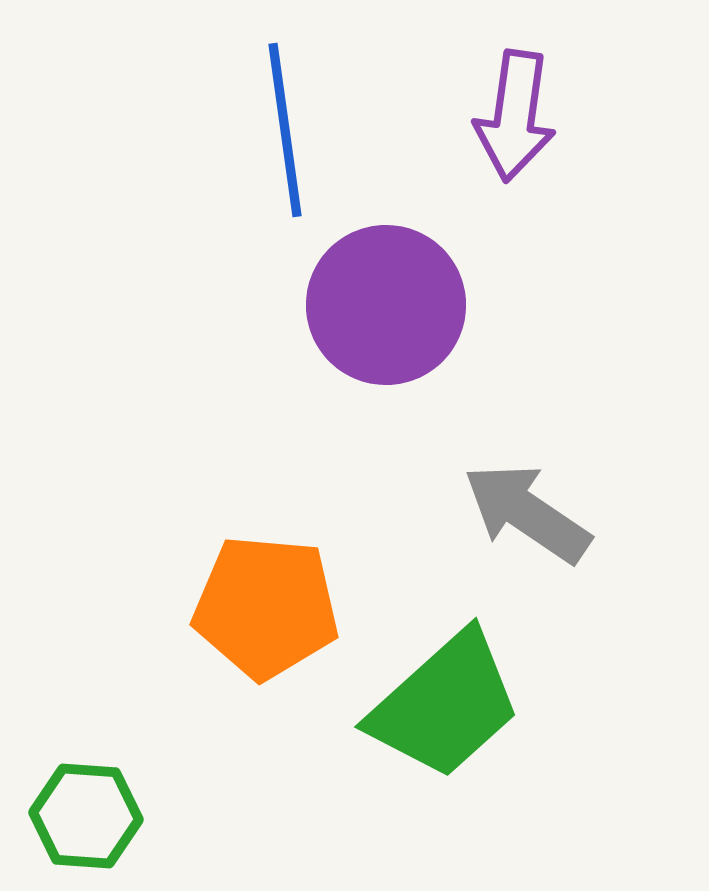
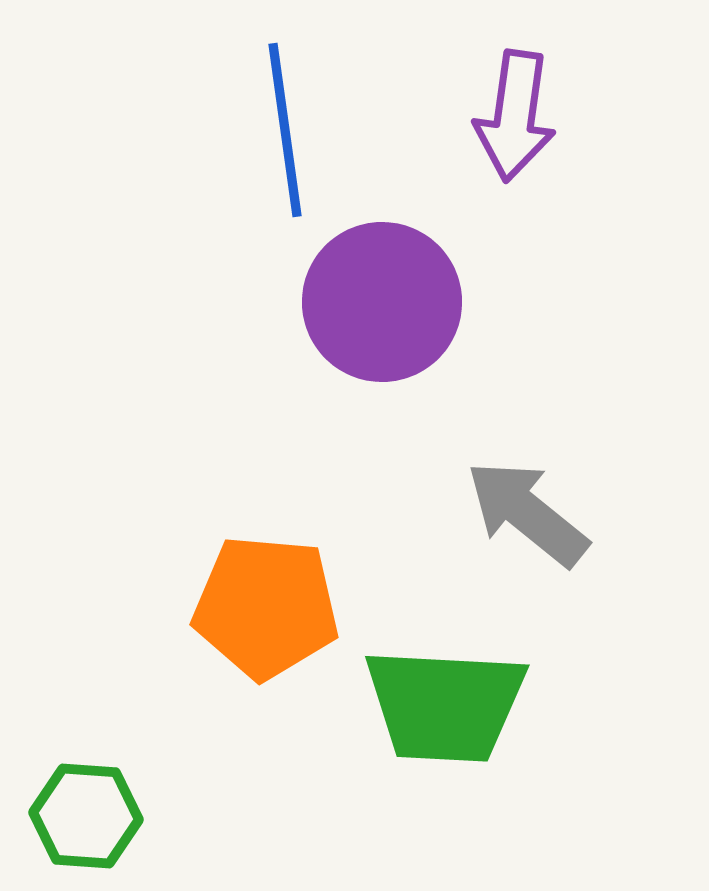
purple circle: moved 4 px left, 3 px up
gray arrow: rotated 5 degrees clockwise
green trapezoid: rotated 45 degrees clockwise
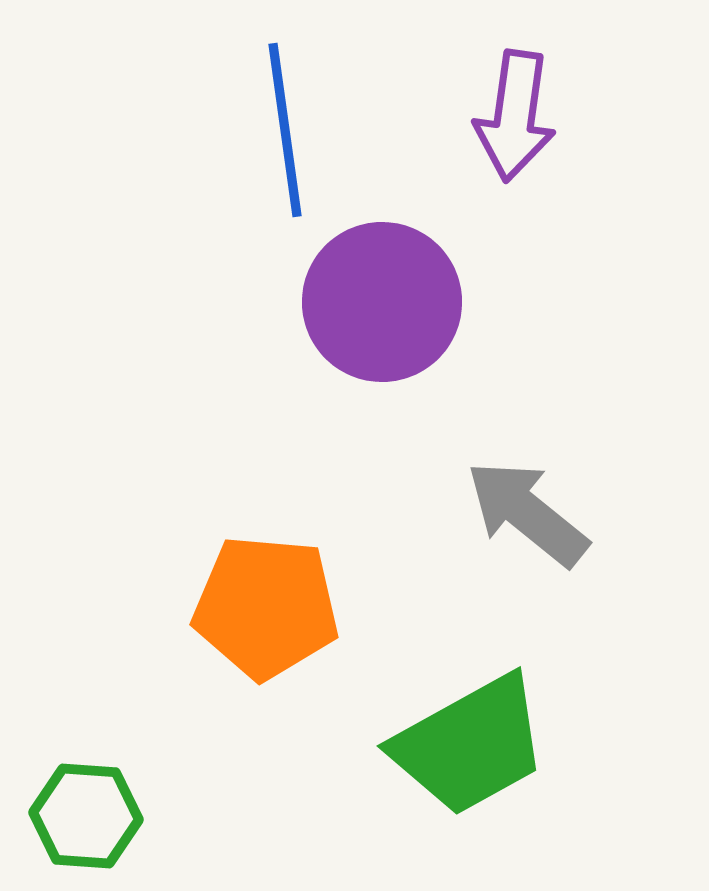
green trapezoid: moved 25 px right, 40 px down; rotated 32 degrees counterclockwise
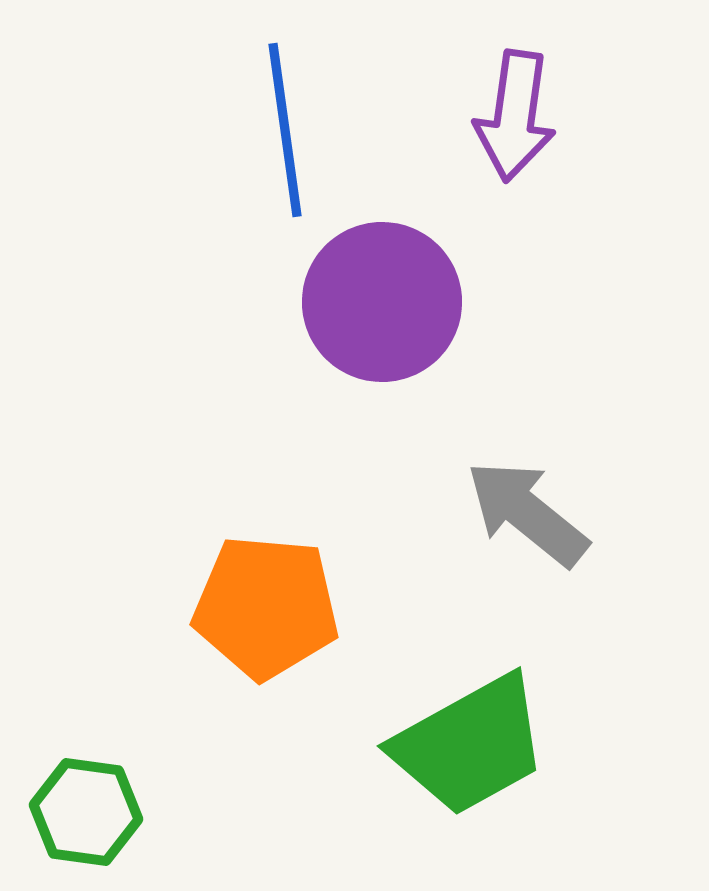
green hexagon: moved 4 px up; rotated 4 degrees clockwise
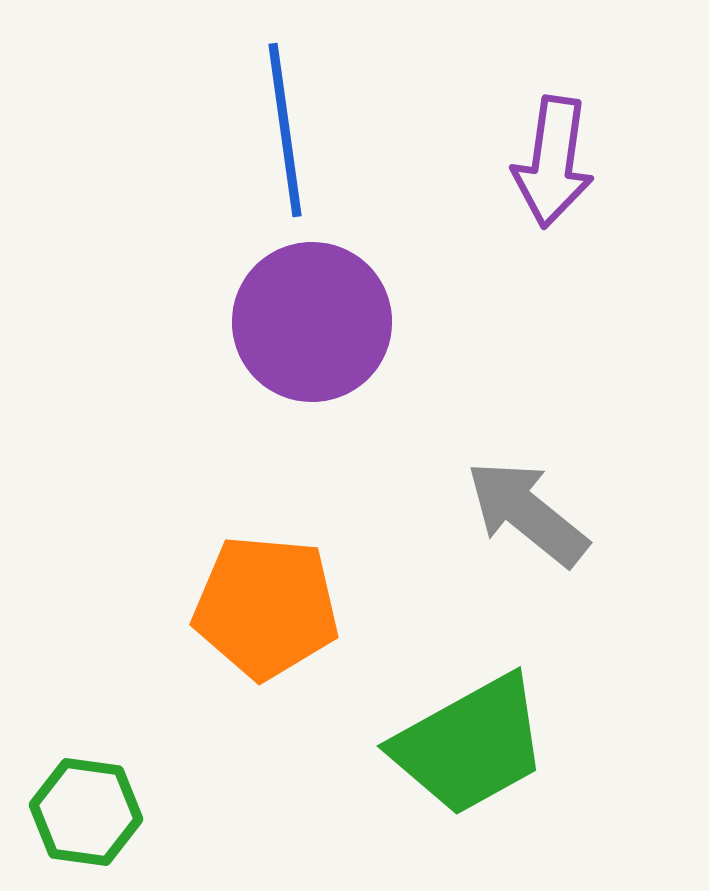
purple arrow: moved 38 px right, 46 px down
purple circle: moved 70 px left, 20 px down
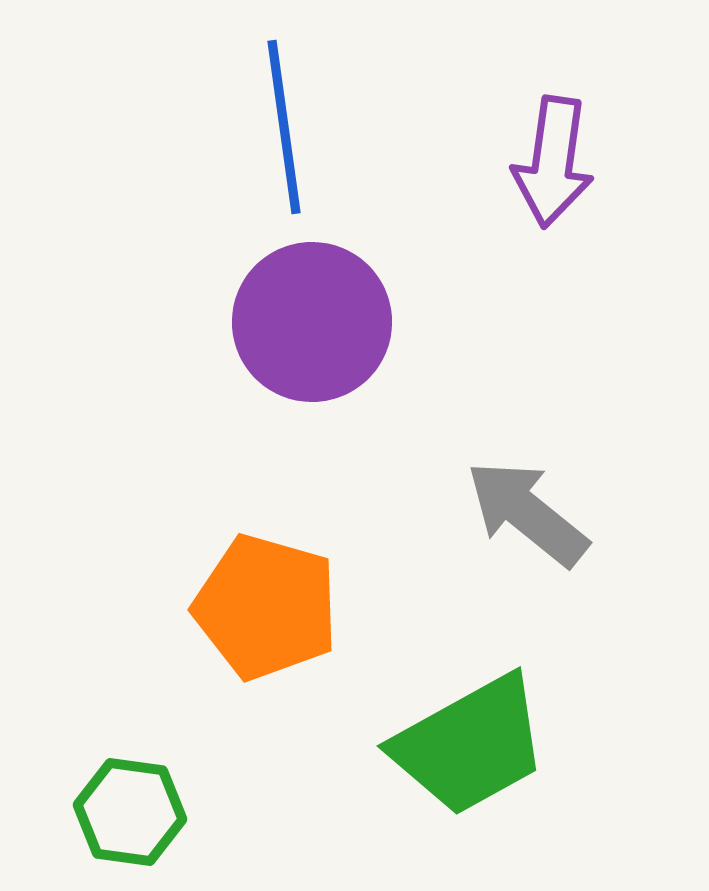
blue line: moved 1 px left, 3 px up
orange pentagon: rotated 11 degrees clockwise
green hexagon: moved 44 px right
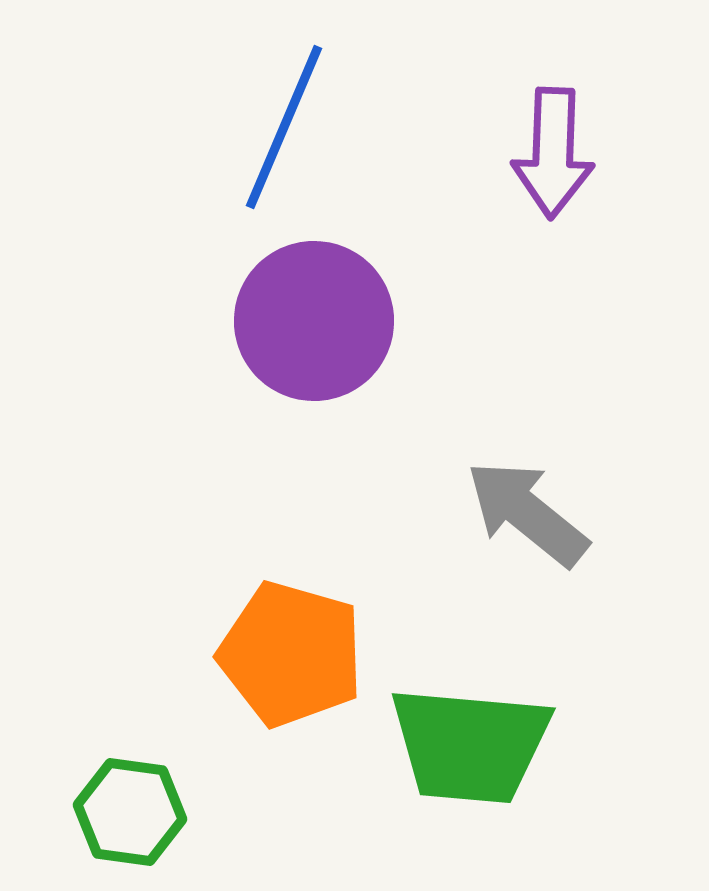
blue line: rotated 31 degrees clockwise
purple arrow: moved 9 px up; rotated 6 degrees counterclockwise
purple circle: moved 2 px right, 1 px up
orange pentagon: moved 25 px right, 47 px down
green trapezoid: rotated 34 degrees clockwise
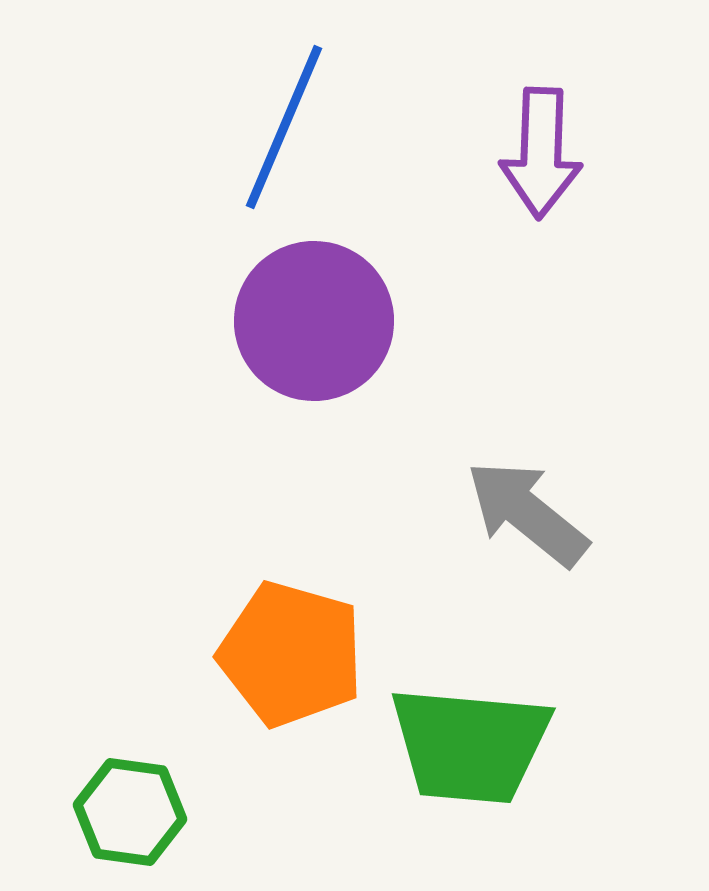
purple arrow: moved 12 px left
